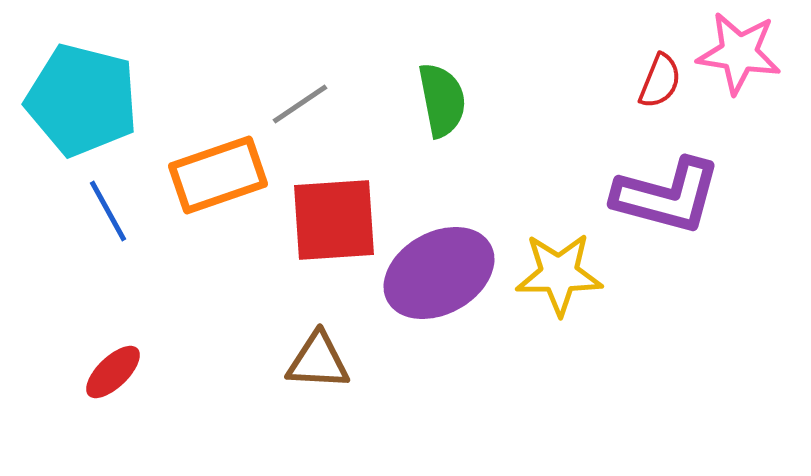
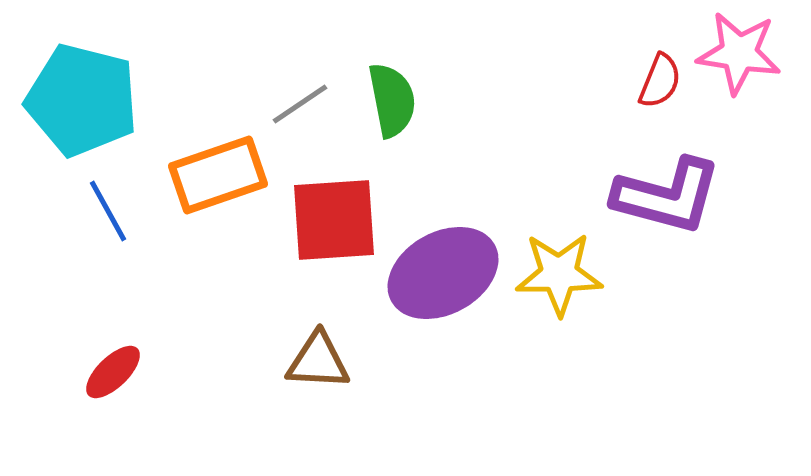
green semicircle: moved 50 px left
purple ellipse: moved 4 px right
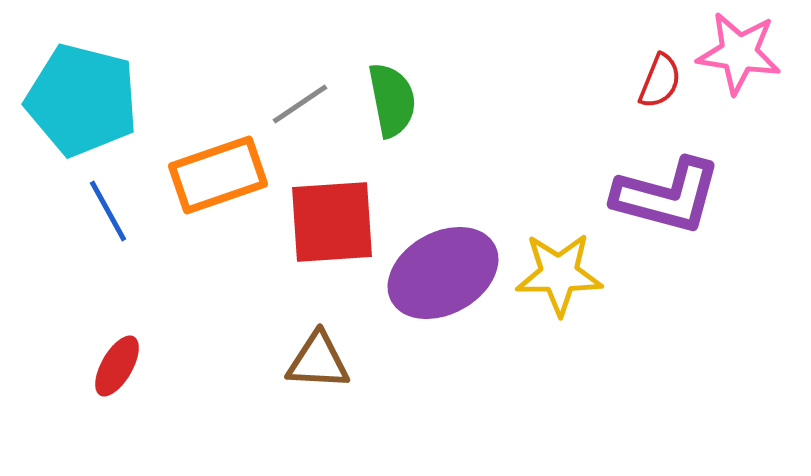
red square: moved 2 px left, 2 px down
red ellipse: moved 4 px right, 6 px up; rotated 16 degrees counterclockwise
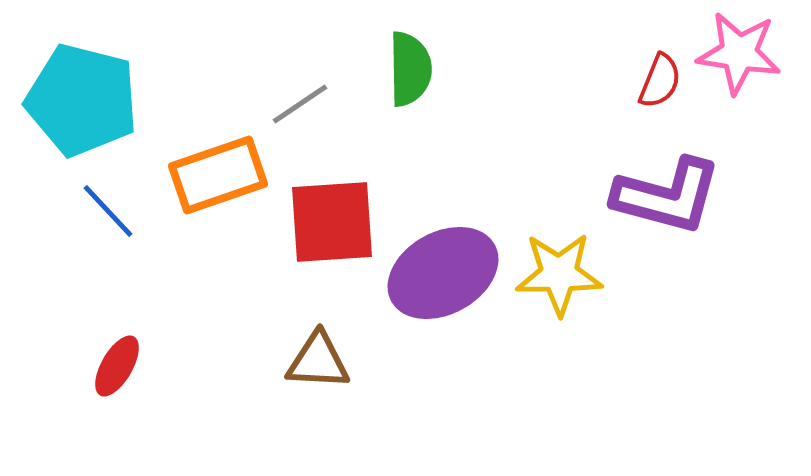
green semicircle: moved 18 px right, 31 px up; rotated 10 degrees clockwise
blue line: rotated 14 degrees counterclockwise
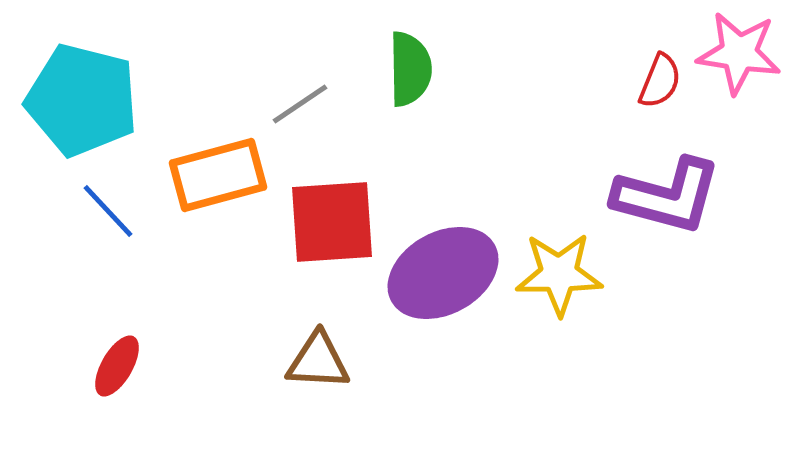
orange rectangle: rotated 4 degrees clockwise
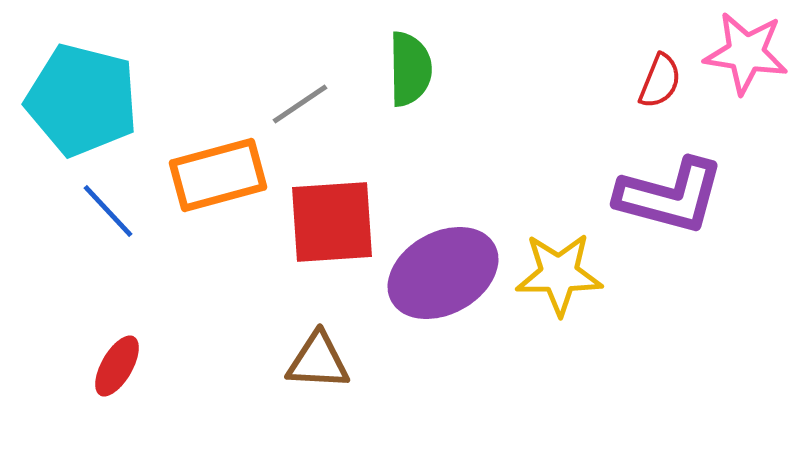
pink star: moved 7 px right
purple L-shape: moved 3 px right
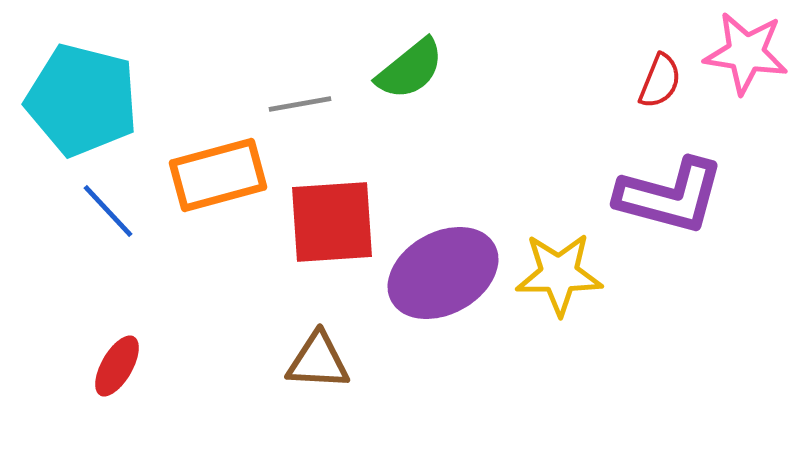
green semicircle: rotated 52 degrees clockwise
gray line: rotated 24 degrees clockwise
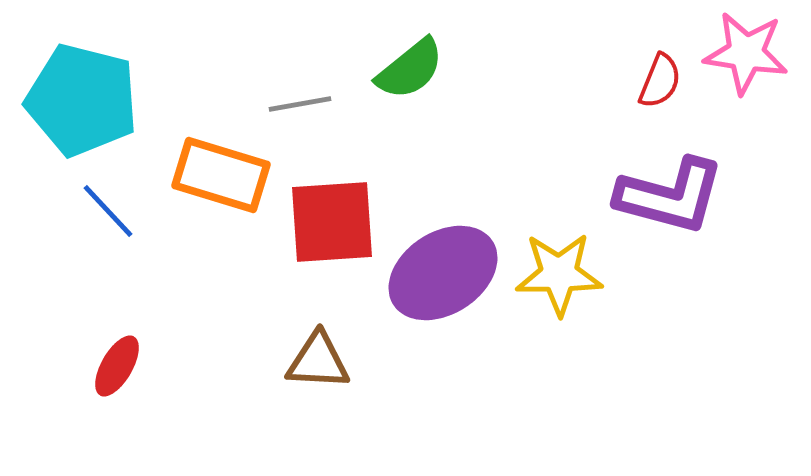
orange rectangle: moved 3 px right; rotated 32 degrees clockwise
purple ellipse: rotated 4 degrees counterclockwise
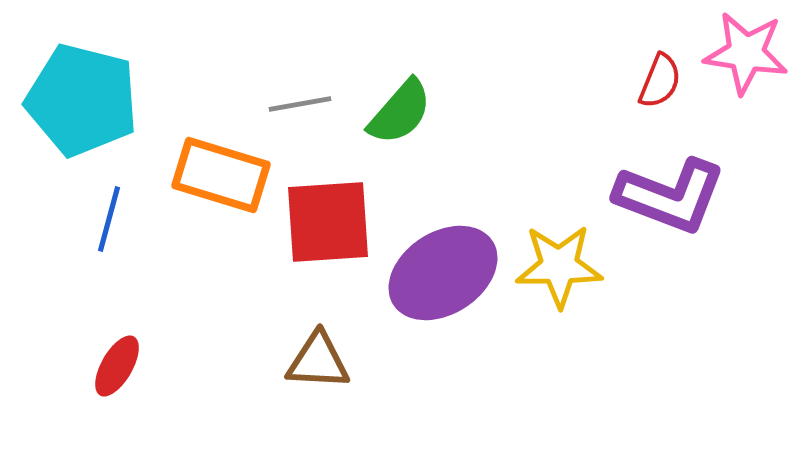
green semicircle: moved 10 px left, 43 px down; rotated 10 degrees counterclockwise
purple L-shape: rotated 6 degrees clockwise
blue line: moved 1 px right, 8 px down; rotated 58 degrees clockwise
red square: moved 4 px left
yellow star: moved 8 px up
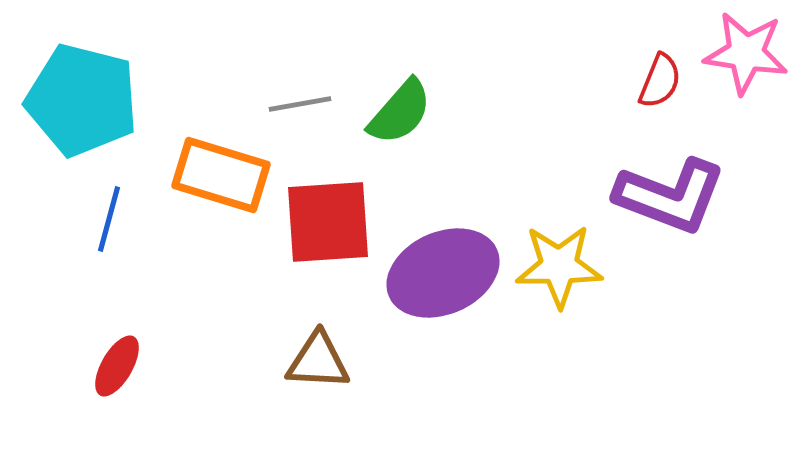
purple ellipse: rotated 9 degrees clockwise
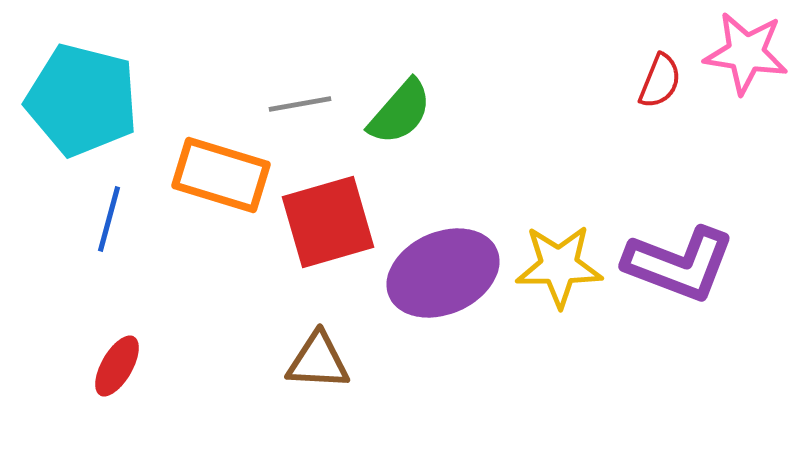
purple L-shape: moved 9 px right, 68 px down
red square: rotated 12 degrees counterclockwise
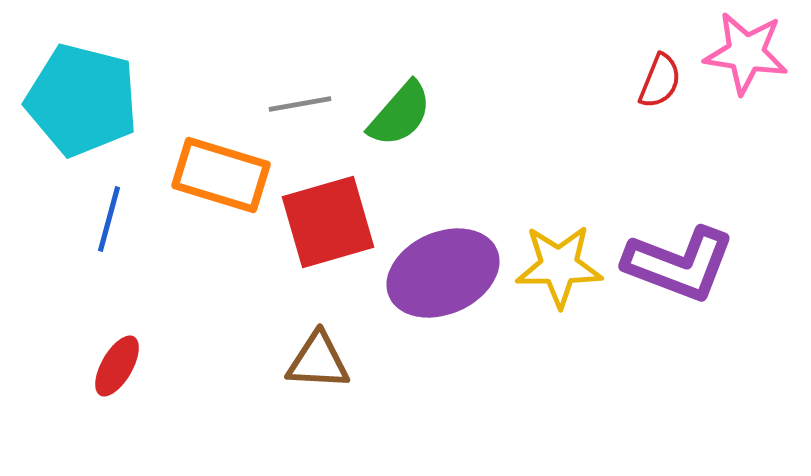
green semicircle: moved 2 px down
